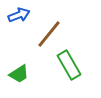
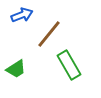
blue arrow: moved 3 px right
green trapezoid: moved 3 px left, 5 px up
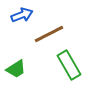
brown line: rotated 24 degrees clockwise
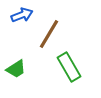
brown line: rotated 32 degrees counterclockwise
green rectangle: moved 2 px down
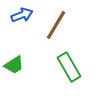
brown line: moved 7 px right, 9 px up
green trapezoid: moved 2 px left, 4 px up
